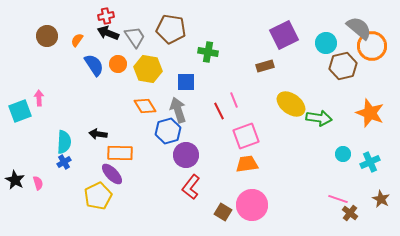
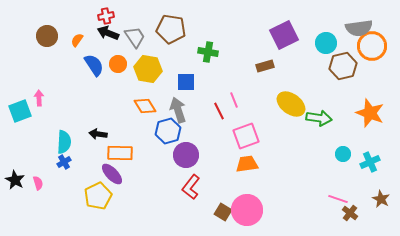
gray semicircle at (359, 28): rotated 132 degrees clockwise
pink circle at (252, 205): moved 5 px left, 5 px down
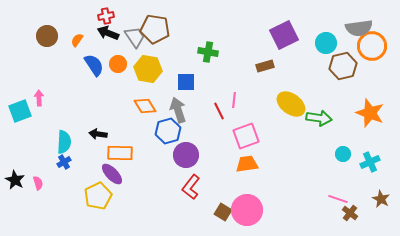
brown pentagon at (171, 29): moved 16 px left
pink line at (234, 100): rotated 28 degrees clockwise
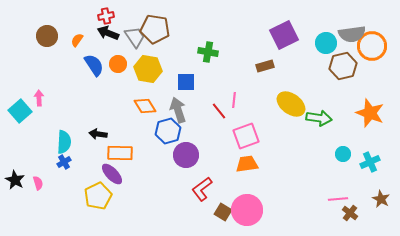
gray semicircle at (359, 28): moved 7 px left, 6 px down
cyan square at (20, 111): rotated 20 degrees counterclockwise
red line at (219, 111): rotated 12 degrees counterclockwise
red L-shape at (191, 187): moved 11 px right, 2 px down; rotated 15 degrees clockwise
pink line at (338, 199): rotated 24 degrees counterclockwise
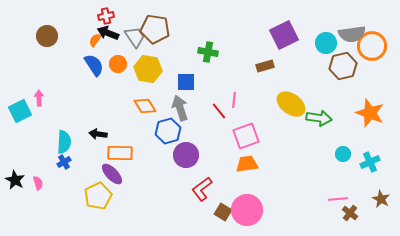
orange semicircle at (77, 40): moved 18 px right
gray arrow at (178, 110): moved 2 px right, 2 px up
cyan square at (20, 111): rotated 15 degrees clockwise
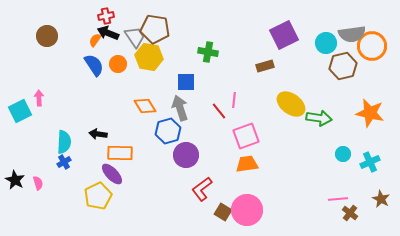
yellow hexagon at (148, 69): moved 1 px right, 12 px up
orange star at (370, 113): rotated 8 degrees counterclockwise
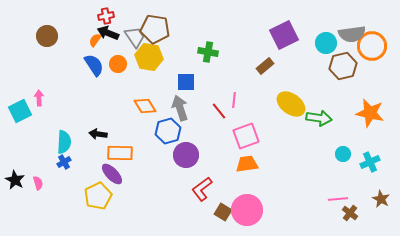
brown rectangle at (265, 66): rotated 24 degrees counterclockwise
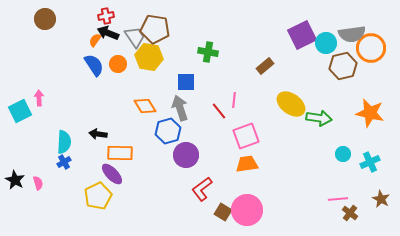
purple square at (284, 35): moved 18 px right
brown circle at (47, 36): moved 2 px left, 17 px up
orange circle at (372, 46): moved 1 px left, 2 px down
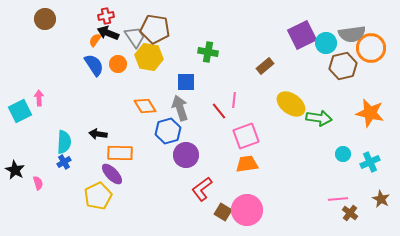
black star at (15, 180): moved 10 px up
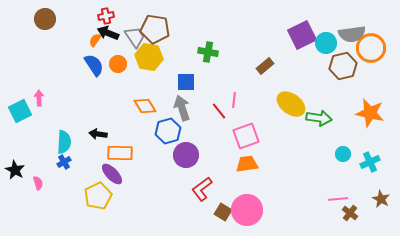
gray arrow at (180, 108): moved 2 px right
